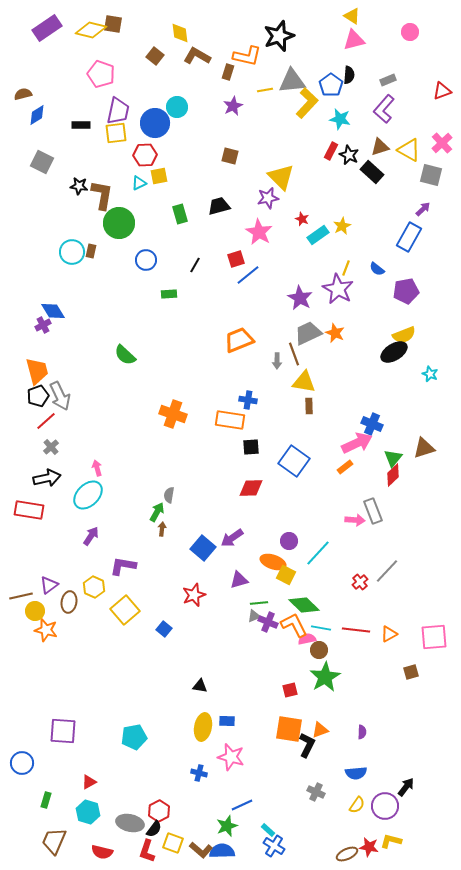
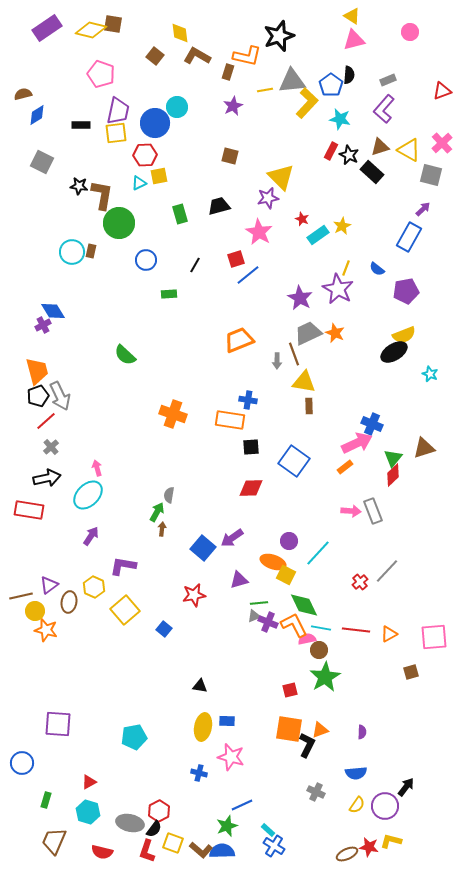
pink arrow at (355, 520): moved 4 px left, 9 px up
red star at (194, 595): rotated 10 degrees clockwise
green diamond at (304, 605): rotated 20 degrees clockwise
purple square at (63, 731): moved 5 px left, 7 px up
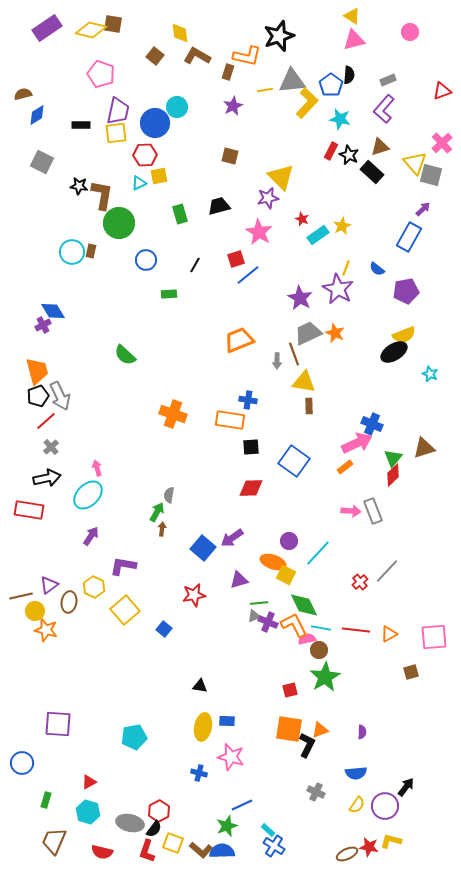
yellow triangle at (409, 150): moved 6 px right, 13 px down; rotated 20 degrees clockwise
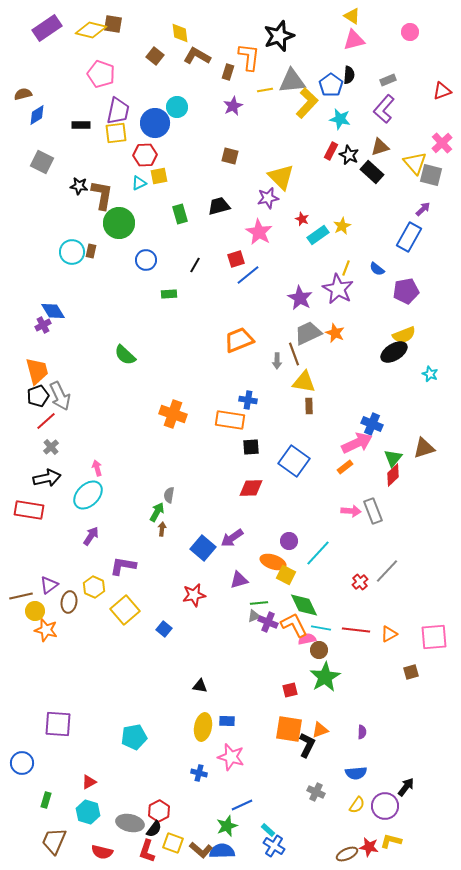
orange L-shape at (247, 56): moved 2 px right, 1 px down; rotated 96 degrees counterclockwise
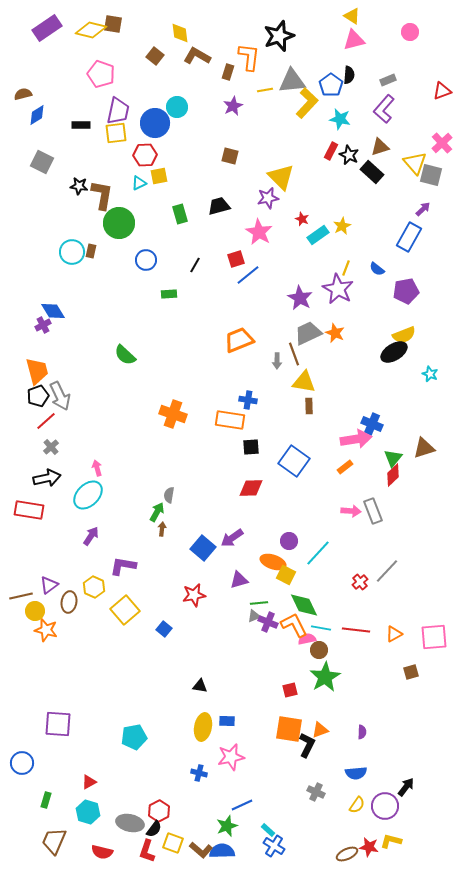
pink arrow at (357, 443): moved 1 px left, 4 px up; rotated 16 degrees clockwise
orange triangle at (389, 634): moved 5 px right
pink star at (231, 757): rotated 28 degrees counterclockwise
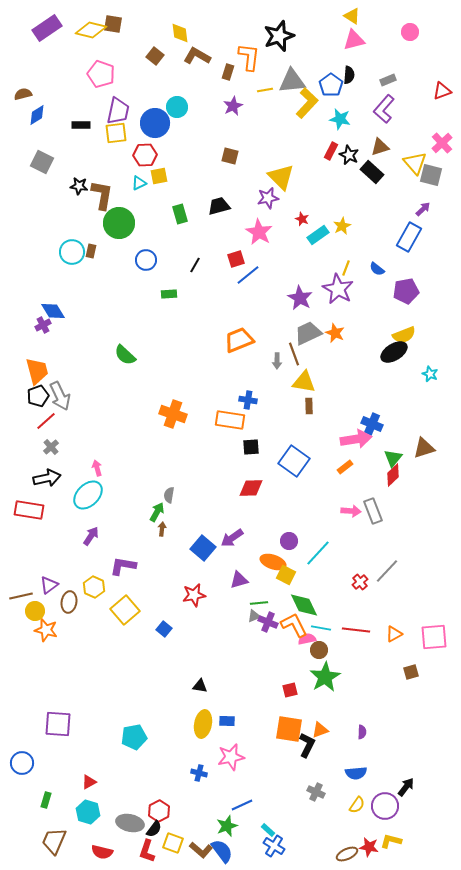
yellow ellipse at (203, 727): moved 3 px up
blue semicircle at (222, 851): rotated 55 degrees clockwise
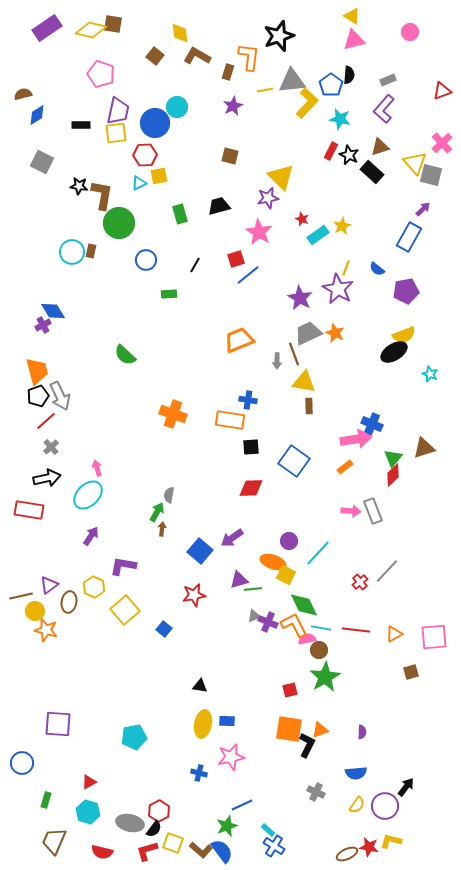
blue square at (203, 548): moved 3 px left, 3 px down
green line at (259, 603): moved 6 px left, 14 px up
red L-shape at (147, 851): rotated 55 degrees clockwise
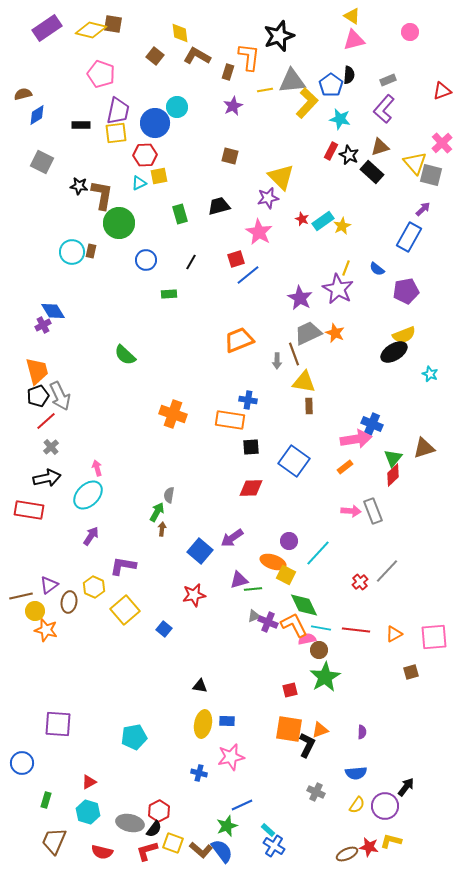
cyan rectangle at (318, 235): moved 5 px right, 14 px up
black line at (195, 265): moved 4 px left, 3 px up
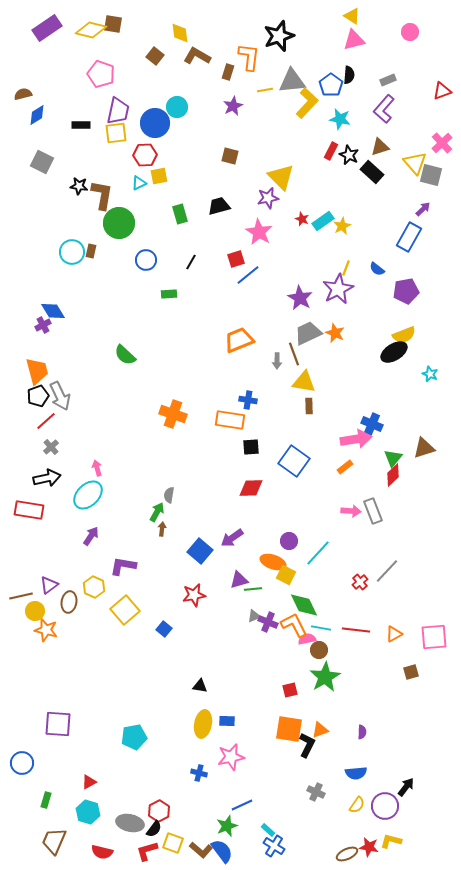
purple star at (338, 289): rotated 16 degrees clockwise
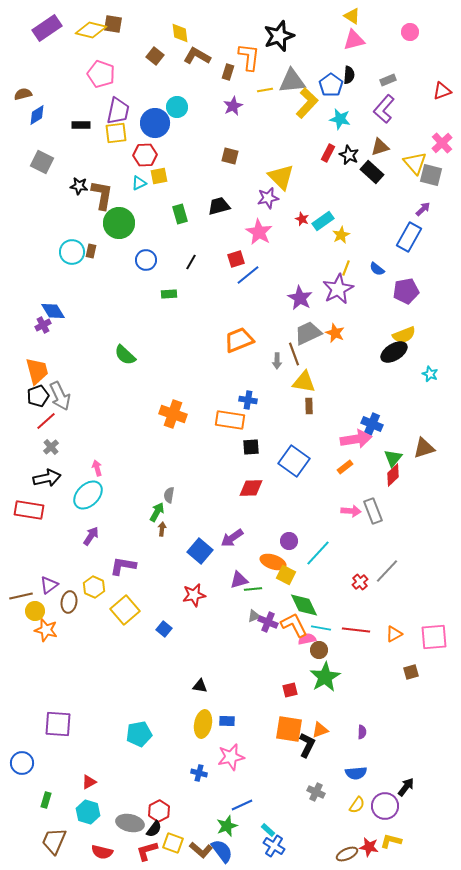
red rectangle at (331, 151): moved 3 px left, 2 px down
yellow star at (342, 226): moved 1 px left, 9 px down
cyan pentagon at (134, 737): moved 5 px right, 3 px up
